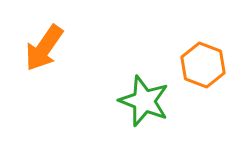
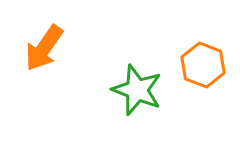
green star: moved 7 px left, 11 px up
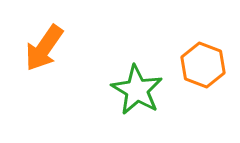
green star: rotated 9 degrees clockwise
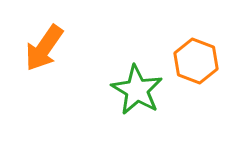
orange hexagon: moved 7 px left, 4 px up
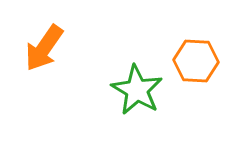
orange hexagon: rotated 18 degrees counterclockwise
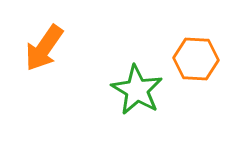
orange hexagon: moved 2 px up
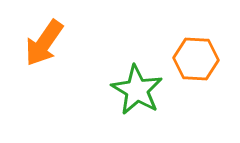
orange arrow: moved 5 px up
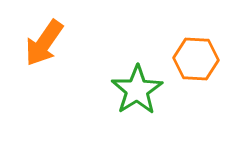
green star: rotated 9 degrees clockwise
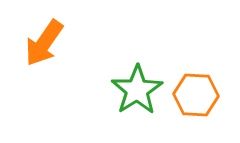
orange hexagon: moved 36 px down
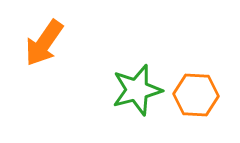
green star: rotated 18 degrees clockwise
